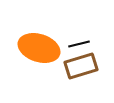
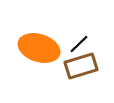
black line: rotated 30 degrees counterclockwise
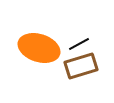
black line: rotated 15 degrees clockwise
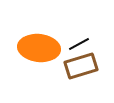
orange ellipse: rotated 12 degrees counterclockwise
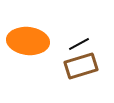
orange ellipse: moved 11 px left, 7 px up
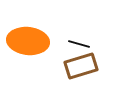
black line: rotated 45 degrees clockwise
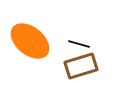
orange ellipse: moved 2 px right; rotated 33 degrees clockwise
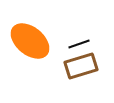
black line: rotated 35 degrees counterclockwise
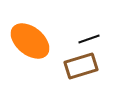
black line: moved 10 px right, 5 px up
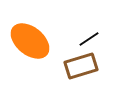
black line: rotated 15 degrees counterclockwise
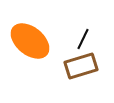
black line: moved 6 px left; rotated 30 degrees counterclockwise
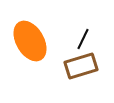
orange ellipse: rotated 21 degrees clockwise
